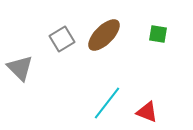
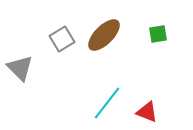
green square: rotated 18 degrees counterclockwise
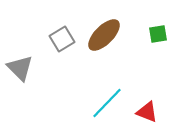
cyan line: rotated 6 degrees clockwise
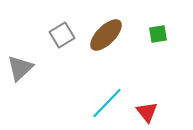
brown ellipse: moved 2 px right
gray square: moved 4 px up
gray triangle: rotated 32 degrees clockwise
red triangle: rotated 30 degrees clockwise
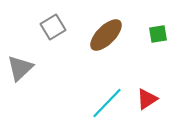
gray square: moved 9 px left, 8 px up
red triangle: moved 13 px up; rotated 35 degrees clockwise
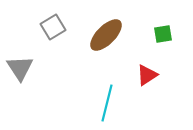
green square: moved 5 px right
gray triangle: rotated 20 degrees counterclockwise
red triangle: moved 24 px up
cyan line: rotated 30 degrees counterclockwise
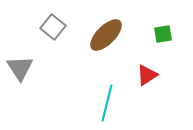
gray square: rotated 20 degrees counterclockwise
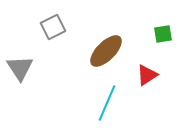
gray square: rotated 25 degrees clockwise
brown ellipse: moved 16 px down
cyan line: rotated 9 degrees clockwise
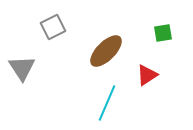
green square: moved 1 px up
gray triangle: moved 2 px right
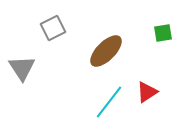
gray square: moved 1 px down
red triangle: moved 17 px down
cyan line: moved 2 px right, 1 px up; rotated 15 degrees clockwise
